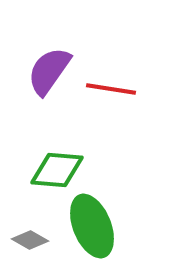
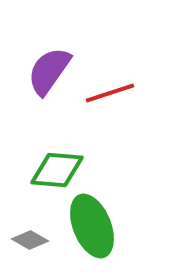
red line: moved 1 px left, 4 px down; rotated 27 degrees counterclockwise
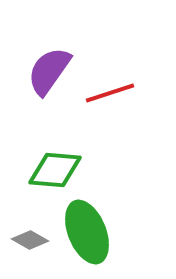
green diamond: moved 2 px left
green ellipse: moved 5 px left, 6 px down
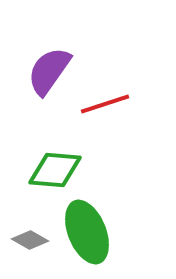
red line: moved 5 px left, 11 px down
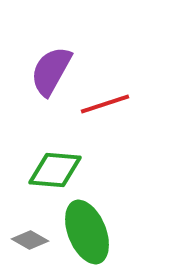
purple semicircle: moved 2 px right; rotated 6 degrees counterclockwise
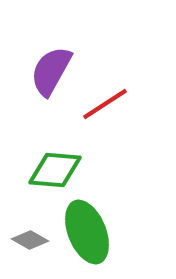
red line: rotated 15 degrees counterclockwise
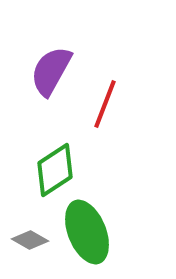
red line: rotated 36 degrees counterclockwise
green diamond: rotated 38 degrees counterclockwise
